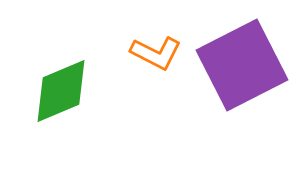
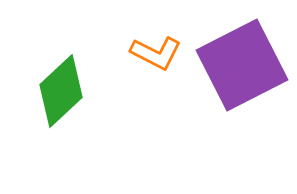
green diamond: rotated 20 degrees counterclockwise
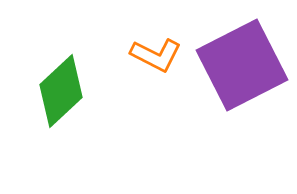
orange L-shape: moved 2 px down
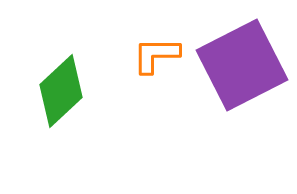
orange L-shape: rotated 153 degrees clockwise
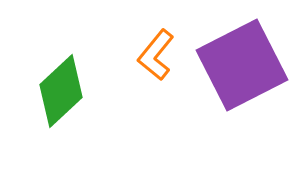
orange L-shape: rotated 51 degrees counterclockwise
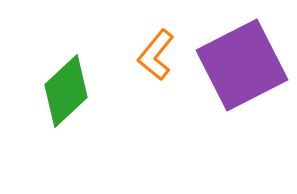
green diamond: moved 5 px right
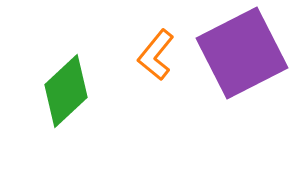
purple square: moved 12 px up
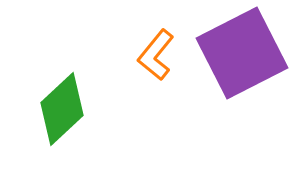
green diamond: moved 4 px left, 18 px down
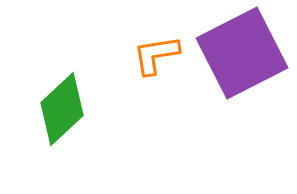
orange L-shape: rotated 42 degrees clockwise
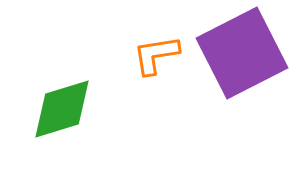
green diamond: rotated 26 degrees clockwise
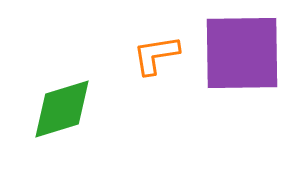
purple square: rotated 26 degrees clockwise
